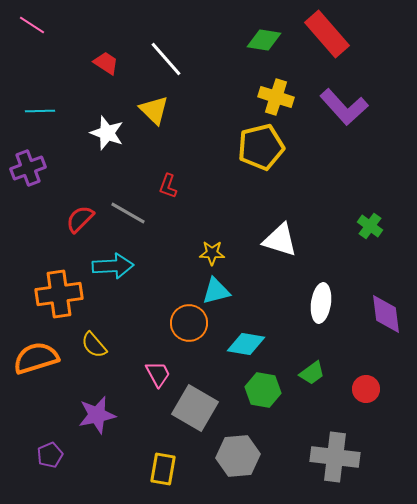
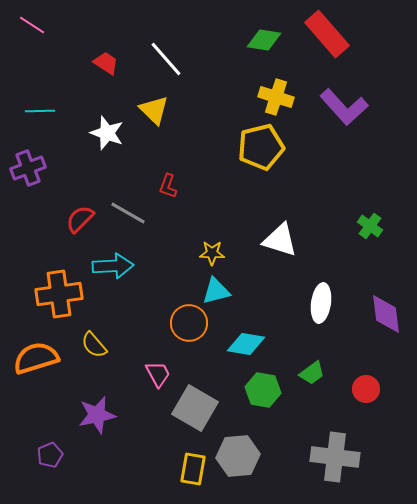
yellow rectangle: moved 30 px right
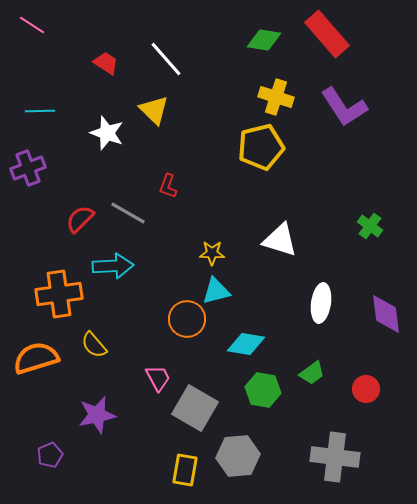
purple L-shape: rotated 9 degrees clockwise
orange circle: moved 2 px left, 4 px up
pink trapezoid: moved 4 px down
yellow rectangle: moved 8 px left, 1 px down
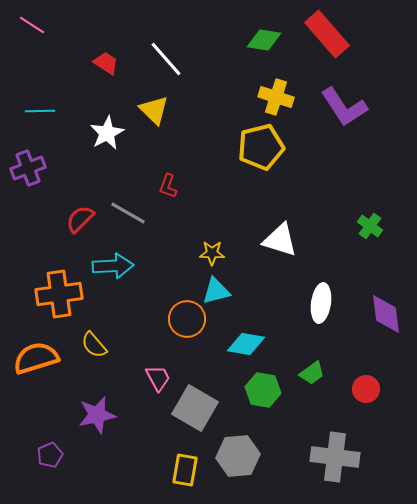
white star: rotated 24 degrees clockwise
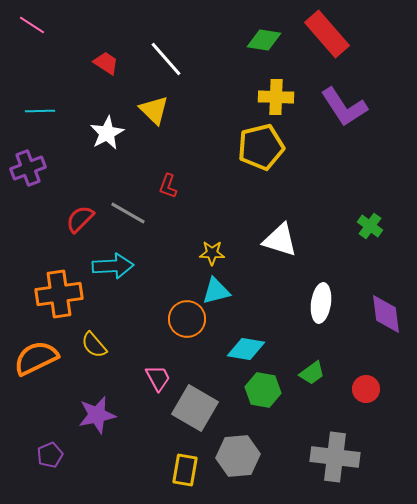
yellow cross: rotated 16 degrees counterclockwise
cyan diamond: moved 5 px down
orange semicircle: rotated 9 degrees counterclockwise
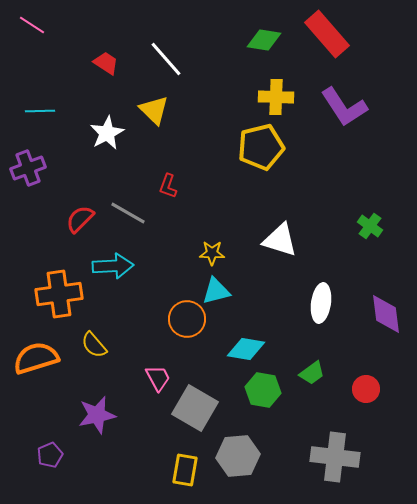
orange semicircle: rotated 9 degrees clockwise
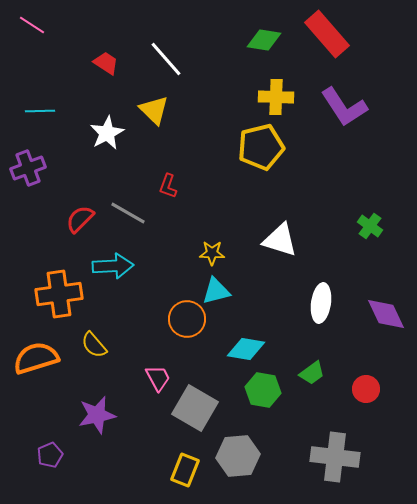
purple diamond: rotated 18 degrees counterclockwise
yellow rectangle: rotated 12 degrees clockwise
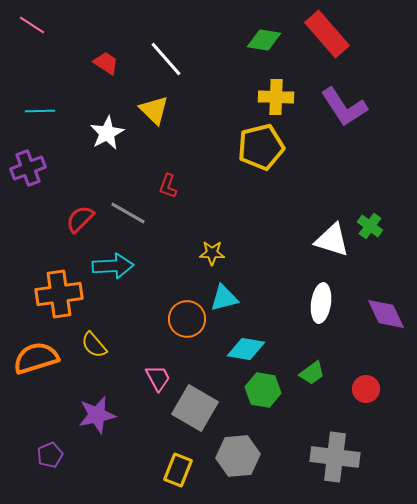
white triangle: moved 52 px right
cyan triangle: moved 8 px right, 7 px down
yellow rectangle: moved 7 px left
